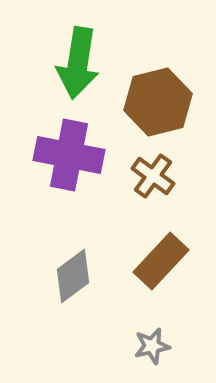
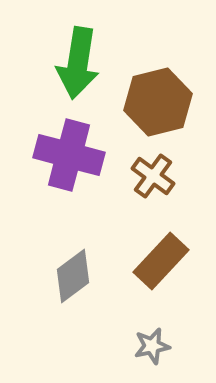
purple cross: rotated 4 degrees clockwise
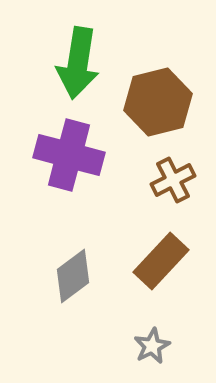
brown cross: moved 20 px right, 4 px down; rotated 27 degrees clockwise
gray star: rotated 15 degrees counterclockwise
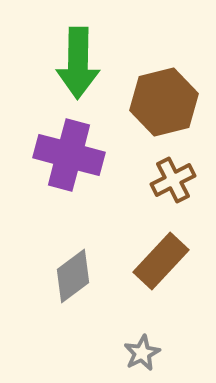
green arrow: rotated 8 degrees counterclockwise
brown hexagon: moved 6 px right
gray star: moved 10 px left, 7 px down
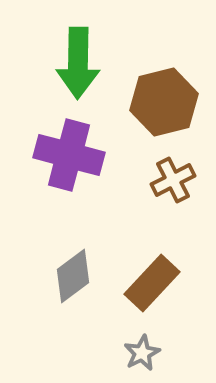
brown rectangle: moved 9 px left, 22 px down
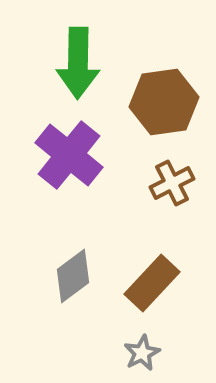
brown hexagon: rotated 6 degrees clockwise
purple cross: rotated 24 degrees clockwise
brown cross: moved 1 px left, 3 px down
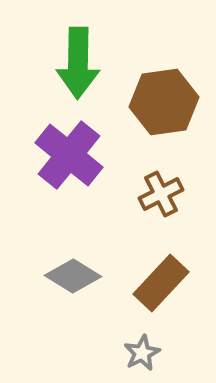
brown cross: moved 11 px left, 11 px down
gray diamond: rotated 68 degrees clockwise
brown rectangle: moved 9 px right
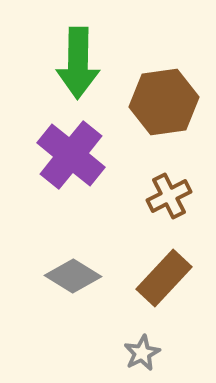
purple cross: moved 2 px right
brown cross: moved 8 px right, 2 px down
brown rectangle: moved 3 px right, 5 px up
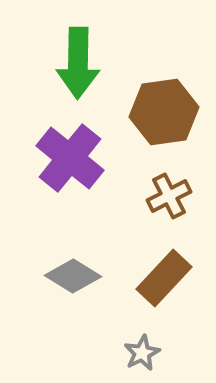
brown hexagon: moved 10 px down
purple cross: moved 1 px left, 3 px down
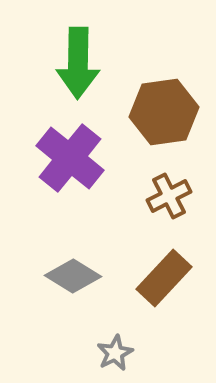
gray star: moved 27 px left
